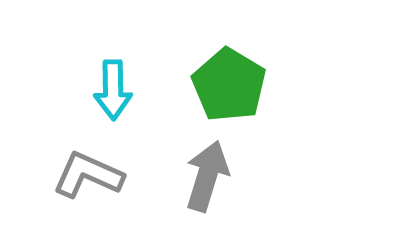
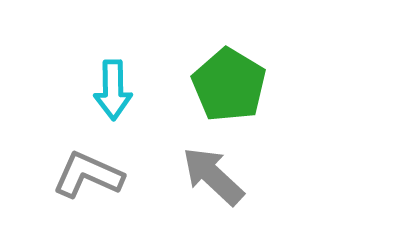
gray arrow: moved 6 px right; rotated 64 degrees counterclockwise
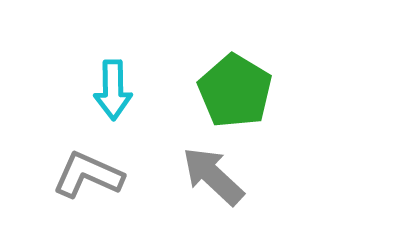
green pentagon: moved 6 px right, 6 px down
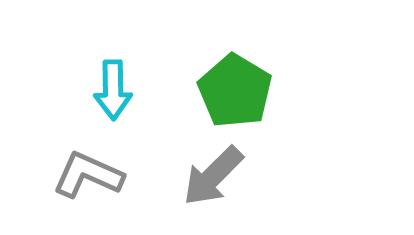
gray arrow: rotated 88 degrees counterclockwise
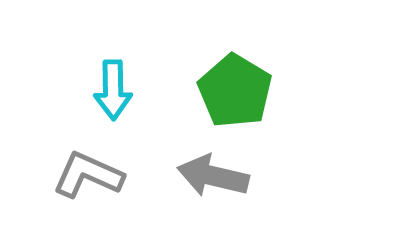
gray arrow: rotated 58 degrees clockwise
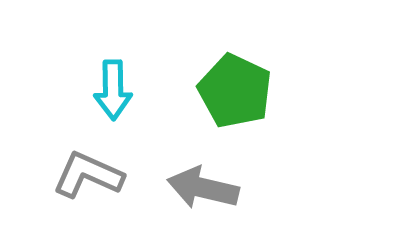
green pentagon: rotated 6 degrees counterclockwise
gray arrow: moved 10 px left, 12 px down
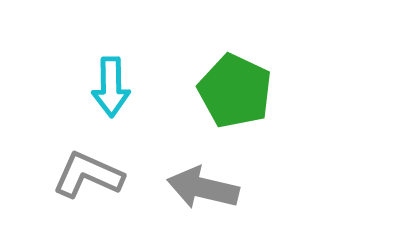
cyan arrow: moved 2 px left, 3 px up
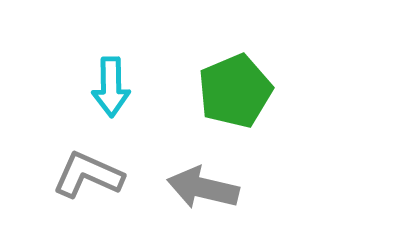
green pentagon: rotated 24 degrees clockwise
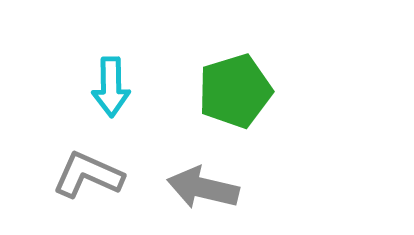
green pentagon: rotated 6 degrees clockwise
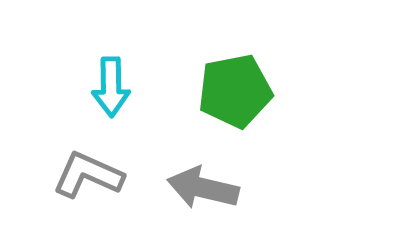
green pentagon: rotated 6 degrees clockwise
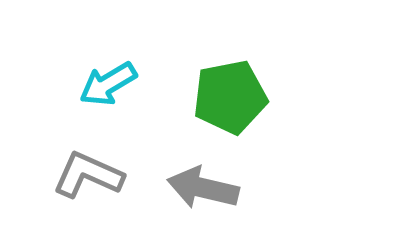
cyan arrow: moved 3 px left, 3 px up; rotated 60 degrees clockwise
green pentagon: moved 5 px left, 6 px down
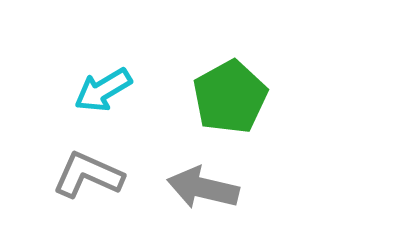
cyan arrow: moved 5 px left, 6 px down
green pentagon: rotated 18 degrees counterclockwise
